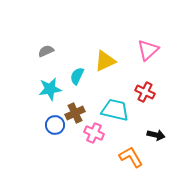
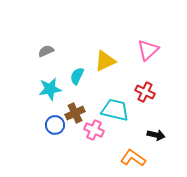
pink cross: moved 3 px up
orange L-shape: moved 2 px right, 1 px down; rotated 25 degrees counterclockwise
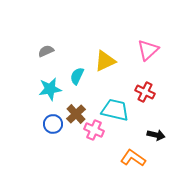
brown cross: moved 1 px right, 1 px down; rotated 18 degrees counterclockwise
blue circle: moved 2 px left, 1 px up
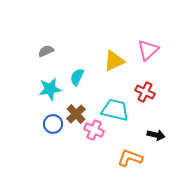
yellow triangle: moved 9 px right
cyan semicircle: moved 1 px down
orange L-shape: moved 3 px left; rotated 15 degrees counterclockwise
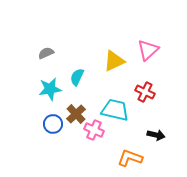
gray semicircle: moved 2 px down
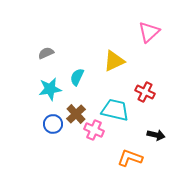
pink triangle: moved 1 px right, 18 px up
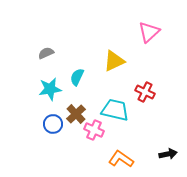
black arrow: moved 12 px right, 19 px down; rotated 24 degrees counterclockwise
orange L-shape: moved 9 px left, 1 px down; rotated 15 degrees clockwise
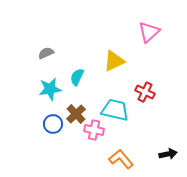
pink cross: rotated 12 degrees counterclockwise
orange L-shape: rotated 15 degrees clockwise
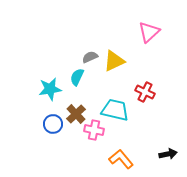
gray semicircle: moved 44 px right, 4 px down
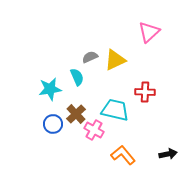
yellow triangle: moved 1 px right, 1 px up
cyan semicircle: rotated 132 degrees clockwise
red cross: rotated 24 degrees counterclockwise
pink cross: rotated 18 degrees clockwise
orange L-shape: moved 2 px right, 4 px up
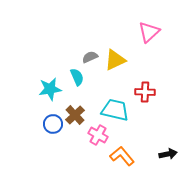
brown cross: moved 1 px left, 1 px down
pink cross: moved 4 px right, 5 px down
orange L-shape: moved 1 px left, 1 px down
